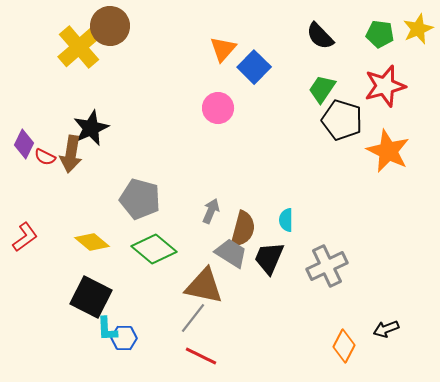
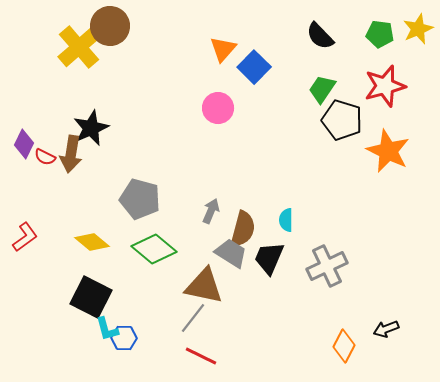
cyan L-shape: rotated 12 degrees counterclockwise
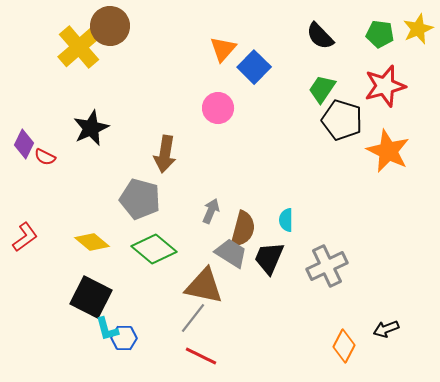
brown arrow: moved 94 px right
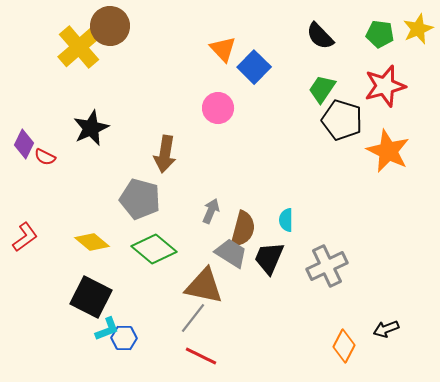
orange triangle: rotated 24 degrees counterclockwise
cyan L-shape: rotated 96 degrees counterclockwise
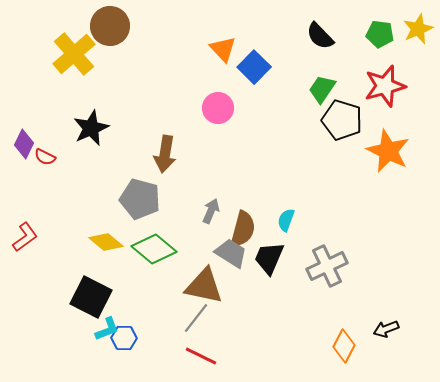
yellow cross: moved 5 px left, 7 px down
cyan semicircle: rotated 20 degrees clockwise
yellow diamond: moved 14 px right
gray line: moved 3 px right
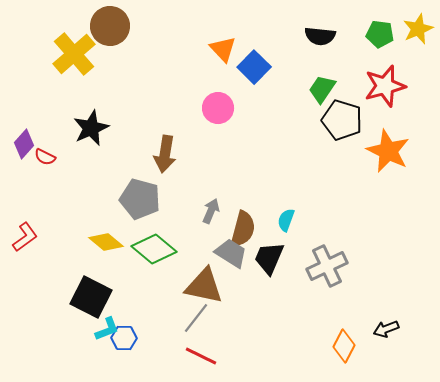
black semicircle: rotated 40 degrees counterclockwise
purple diamond: rotated 16 degrees clockwise
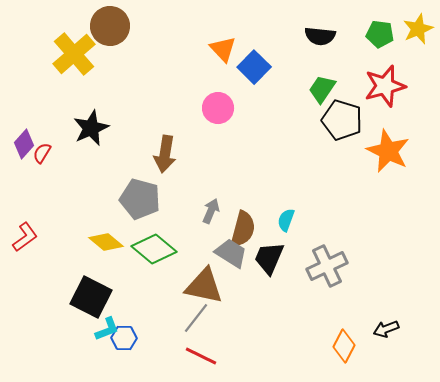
red semicircle: moved 3 px left, 4 px up; rotated 95 degrees clockwise
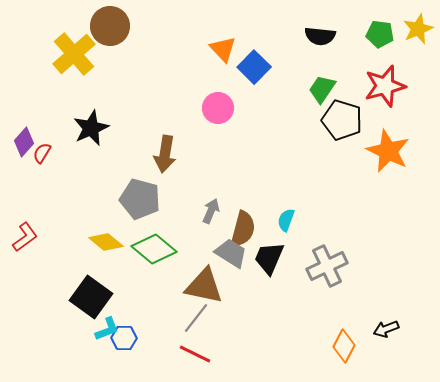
purple diamond: moved 2 px up
black square: rotated 9 degrees clockwise
red line: moved 6 px left, 2 px up
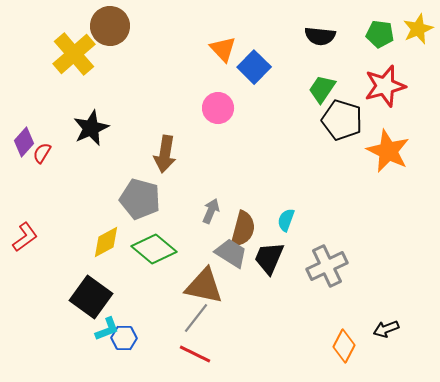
yellow diamond: rotated 68 degrees counterclockwise
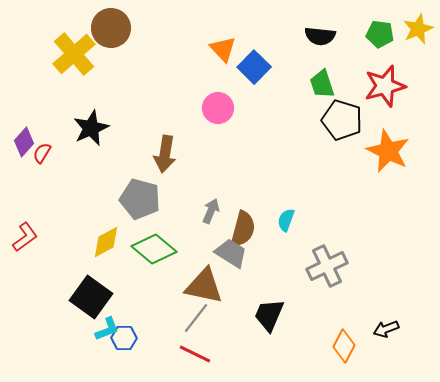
brown circle: moved 1 px right, 2 px down
green trapezoid: moved 5 px up; rotated 52 degrees counterclockwise
black trapezoid: moved 57 px down
